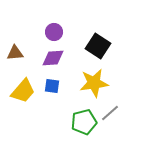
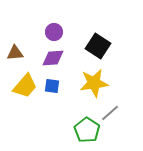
yellow trapezoid: moved 2 px right, 5 px up
green pentagon: moved 3 px right, 8 px down; rotated 25 degrees counterclockwise
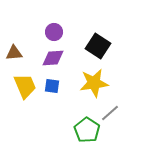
brown triangle: moved 1 px left
yellow trapezoid: rotated 64 degrees counterclockwise
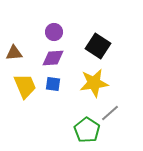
blue square: moved 1 px right, 2 px up
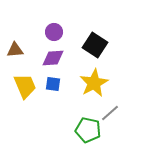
black square: moved 3 px left, 1 px up
brown triangle: moved 1 px right, 3 px up
yellow star: rotated 20 degrees counterclockwise
green pentagon: moved 1 px right; rotated 20 degrees counterclockwise
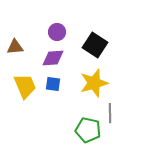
purple circle: moved 3 px right
brown triangle: moved 3 px up
yellow star: rotated 12 degrees clockwise
gray line: rotated 48 degrees counterclockwise
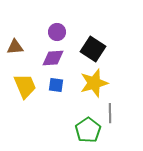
black square: moved 2 px left, 4 px down
blue square: moved 3 px right, 1 px down
green pentagon: rotated 25 degrees clockwise
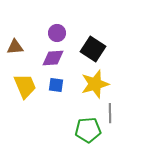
purple circle: moved 1 px down
yellow star: moved 1 px right, 1 px down
green pentagon: rotated 30 degrees clockwise
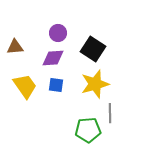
purple circle: moved 1 px right
yellow trapezoid: rotated 12 degrees counterclockwise
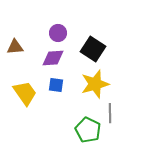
yellow trapezoid: moved 7 px down
green pentagon: rotated 30 degrees clockwise
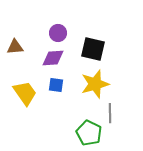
black square: rotated 20 degrees counterclockwise
green pentagon: moved 1 px right, 3 px down
